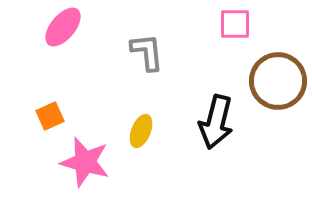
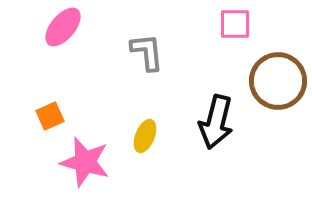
yellow ellipse: moved 4 px right, 5 px down
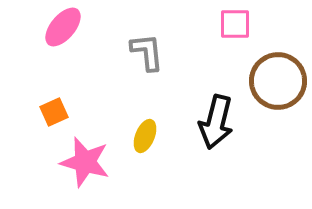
orange square: moved 4 px right, 4 px up
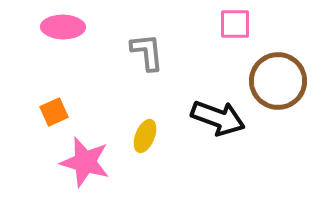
pink ellipse: rotated 51 degrees clockwise
black arrow: moved 2 px right, 4 px up; rotated 84 degrees counterclockwise
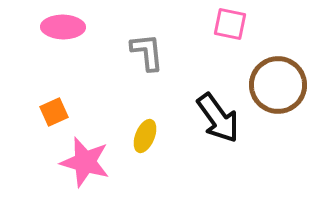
pink square: moved 5 px left; rotated 12 degrees clockwise
brown circle: moved 4 px down
black arrow: rotated 34 degrees clockwise
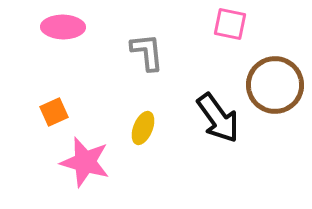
brown circle: moved 3 px left
yellow ellipse: moved 2 px left, 8 px up
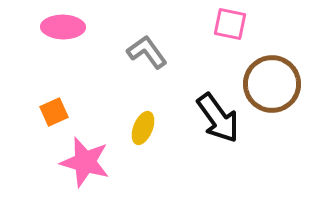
gray L-shape: rotated 30 degrees counterclockwise
brown circle: moved 3 px left, 1 px up
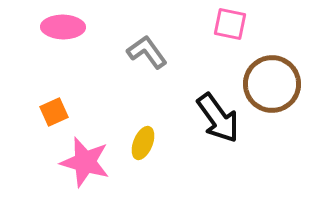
yellow ellipse: moved 15 px down
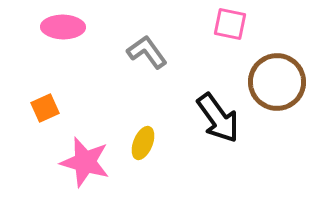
brown circle: moved 5 px right, 2 px up
orange square: moved 9 px left, 4 px up
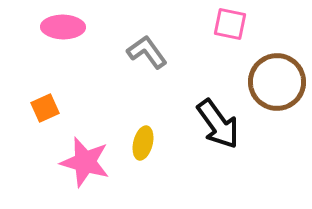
black arrow: moved 6 px down
yellow ellipse: rotated 8 degrees counterclockwise
